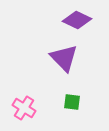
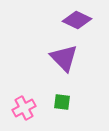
green square: moved 10 px left
pink cross: rotated 30 degrees clockwise
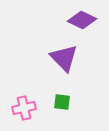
purple diamond: moved 5 px right
pink cross: rotated 15 degrees clockwise
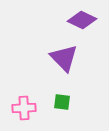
pink cross: rotated 10 degrees clockwise
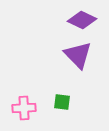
purple triangle: moved 14 px right, 3 px up
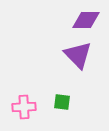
purple diamond: moved 4 px right; rotated 24 degrees counterclockwise
pink cross: moved 1 px up
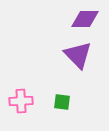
purple diamond: moved 1 px left, 1 px up
pink cross: moved 3 px left, 6 px up
